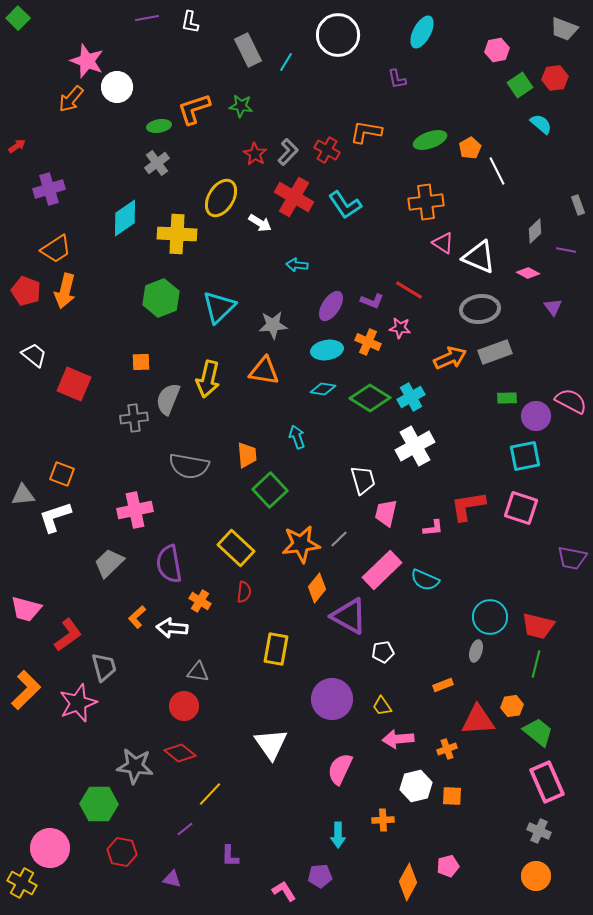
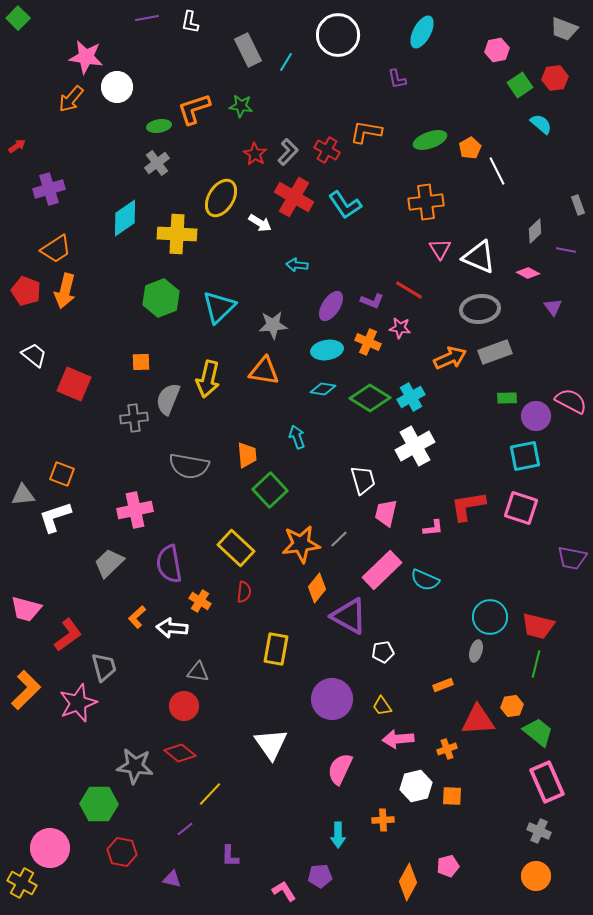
pink star at (87, 61): moved 1 px left, 4 px up; rotated 12 degrees counterclockwise
pink triangle at (443, 243): moved 3 px left, 6 px down; rotated 25 degrees clockwise
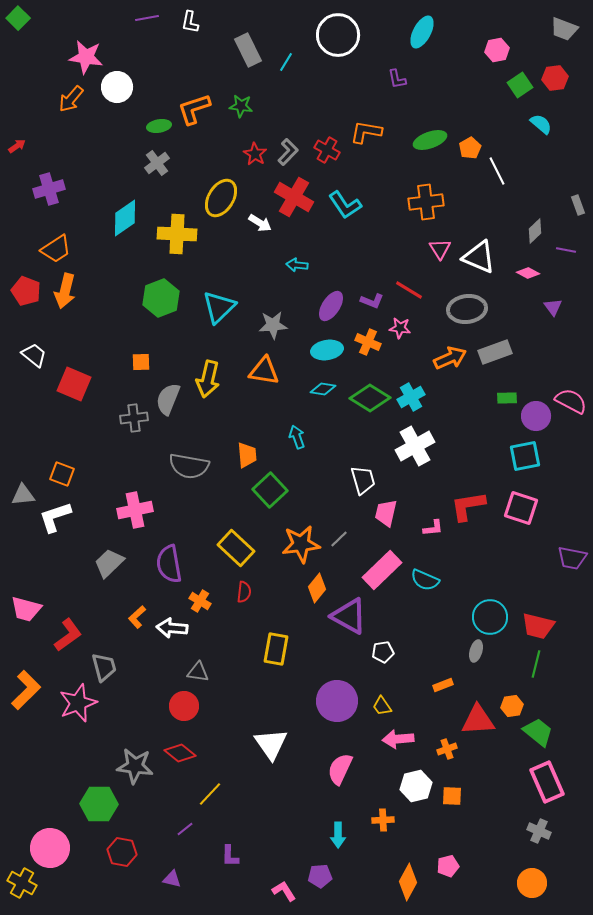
gray ellipse at (480, 309): moved 13 px left
purple circle at (332, 699): moved 5 px right, 2 px down
orange circle at (536, 876): moved 4 px left, 7 px down
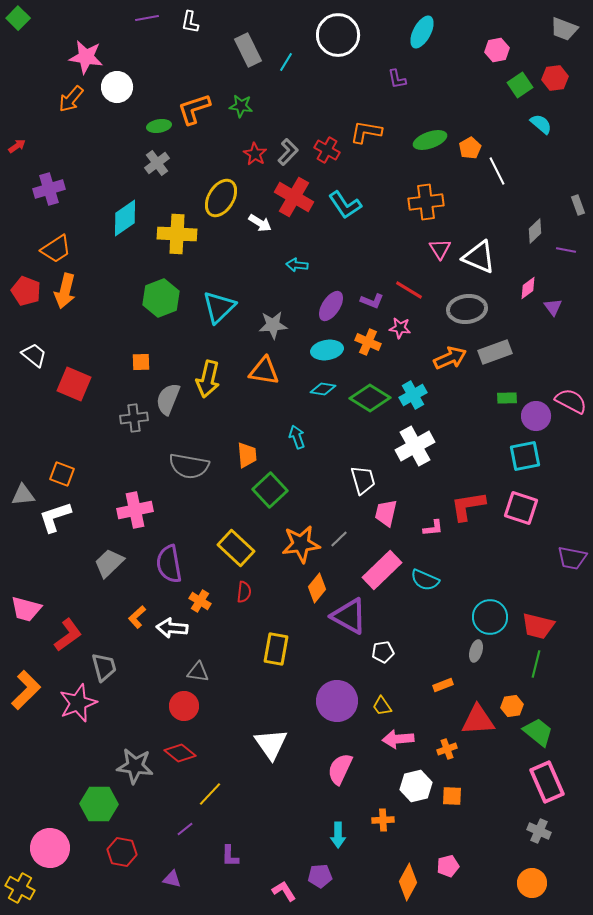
pink diamond at (528, 273): moved 15 px down; rotated 65 degrees counterclockwise
cyan cross at (411, 397): moved 2 px right, 2 px up
yellow cross at (22, 883): moved 2 px left, 5 px down
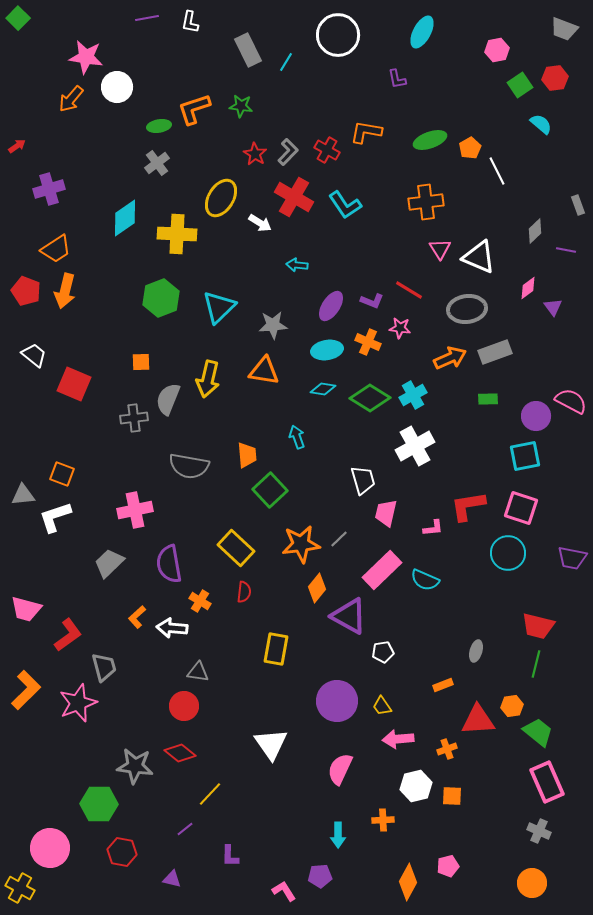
green rectangle at (507, 398): moved 19 px left, 1 px down
cyan circle at (490, 617): moved 18 px right, 64 px up
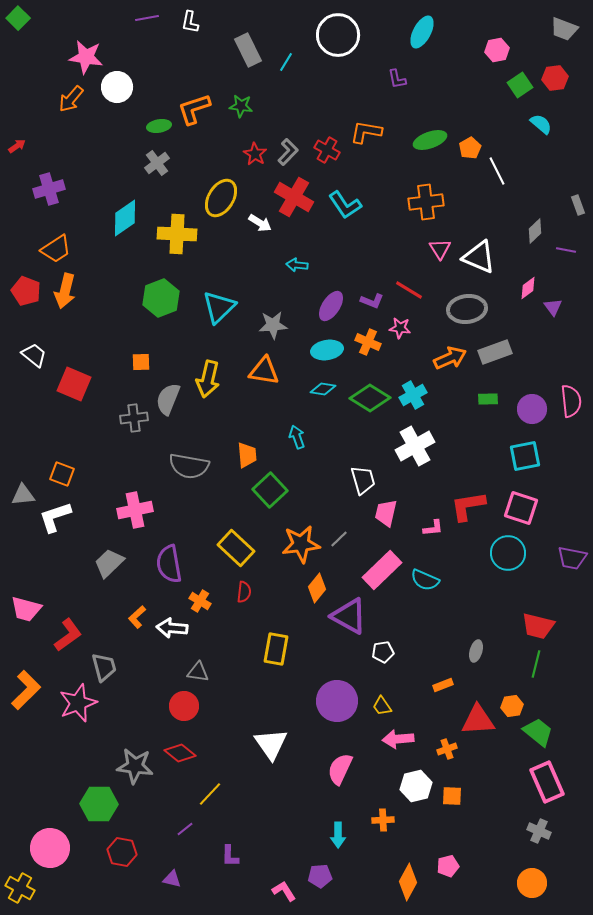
pink semicircle at (571, 401): rotated 56 degrees clockwise
purple circle at (536, 416): moved 4 px left, 7 px up
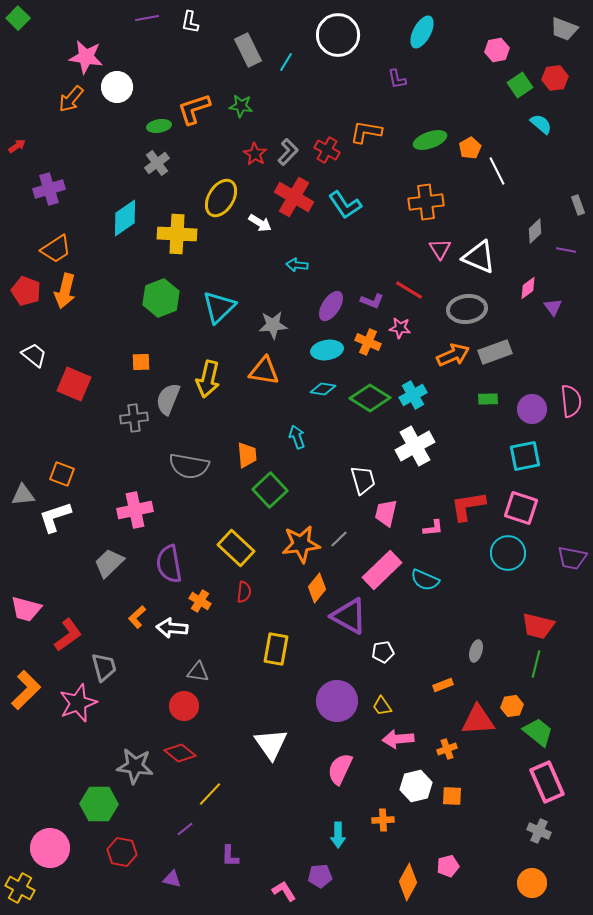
orange arrow at (450, 358): moved 3 px right, 3 px up
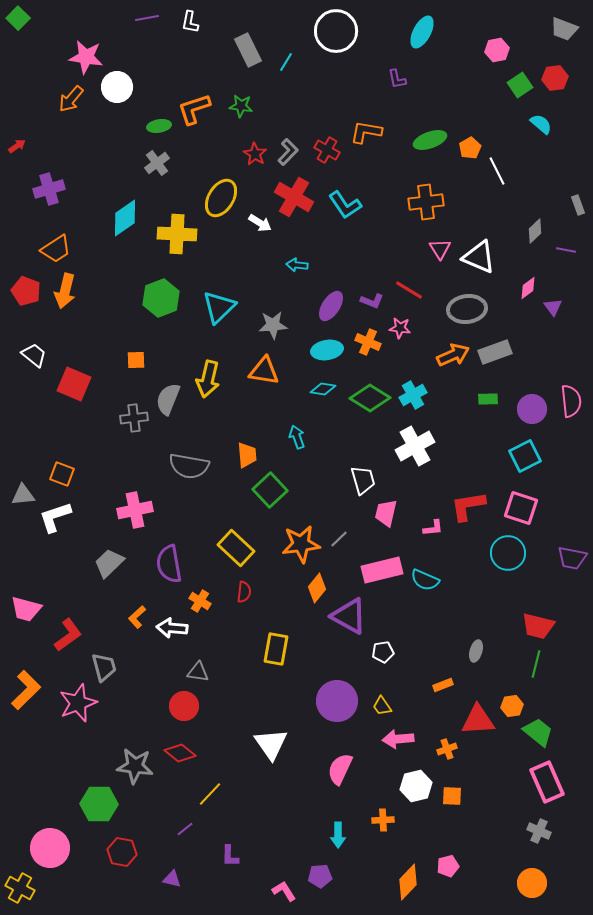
white circle at (338, 35): moved 2 px left, 4 px up
orange square at (141, 362): moved 5 px left, 2 px up
cyan square at (525, 456): rotated 16 degrees counterclockwise
pink rectangle at (382, 570): rotated 30 degrees clockwise
orange diamond at (408, 882): rotated 15 degrees clockwise
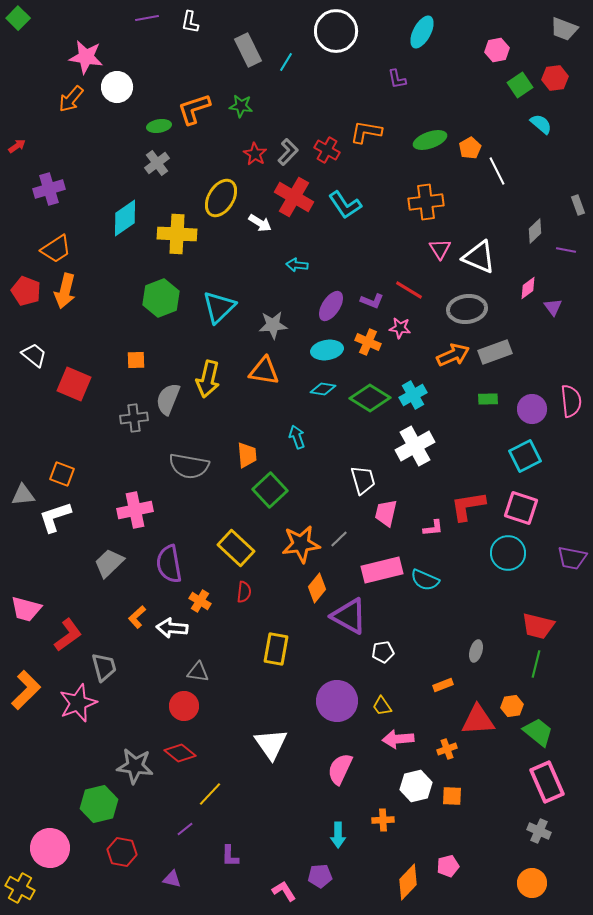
green hexagon at (99, 804): rotated 15 degrees counterclockwise
